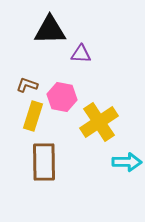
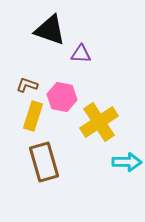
black triangle: rotated 20 degrees clockwise
brown rectangle: rotated 15 degrees counterclockwise
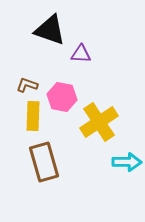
yellow rectangle: rotated 16 degrees counterclockwise
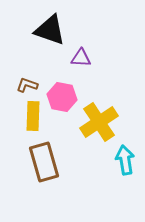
purple triangle: moved 4 px down
cyan arrow: moved 2 px left, 2 px up; rotated 100 degrees counterclockwise
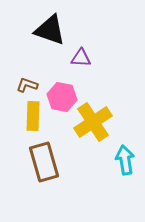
yellow cross: moved 6 px left
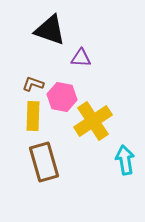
brown L-shape: moved 6 px right, 1 px up
yellow cross: moved 1 px up
